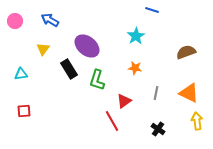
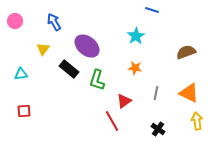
blue arrow: moved 4 px right, 2 px down; rotated 30 degrees clockwise
black rectangle: rotated 18 degrees counterclockwise
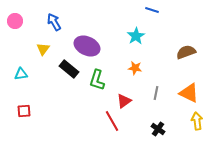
purple ellipse: rotated 15 degrees counterclockwise
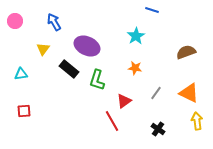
gray line: rotated 24 degrees clockwise
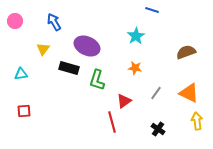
black rectangle: moved 1 px up; rotated 24 degrees counterclockwise
red line: moved 1 px down; rotated 15 degrees clockwise
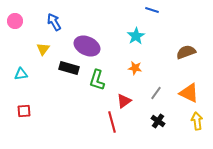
black cross: moved 8 px up
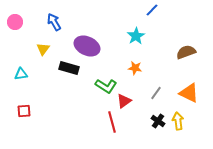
blue line: rotated 64 degrees counterclockwise
pink circle: moved 1 px down
green L-shape: moved 9 px right, 6 px down; rotated 75 degrees counterclockwise
yellow arrow: moved 19 px left
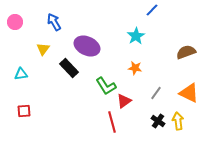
black rectangle: rotated 30 degrees clockwise
green L-shape: rotated 25 degrees clockwise
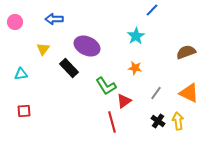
blue arrow: moved 3 px up; rotated 60 degrees counterclockwise
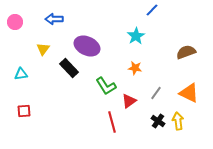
red triangle: moved 5 px right
